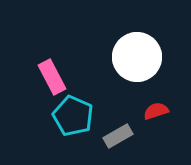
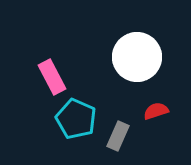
cyan pentagon: moved 3 px right, 3 px down
gray rectangle: rotated 36 degrees counterclockwise
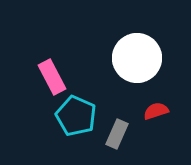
white circle: moved 1 px down
cyan pentagon: moved 3 px up
gray rectangle: moved 1 px left, 2 px up
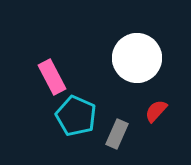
red semicircle: rotated 30 degrees counterclockwise
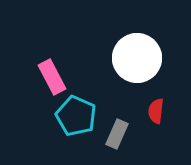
red semicircle: rotated 35 degrees counterclockwise
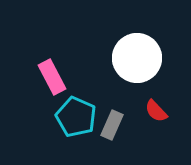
red semicircle: rotated 50 degrees counterclockwise
cyan pentagon: moved 1 px down
gray rectangle: moved 5 px left, 9 px up
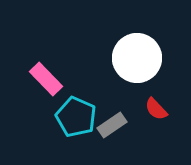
pink rectangle: moved 6 px left, 2 px down; rotated 16 degrees counterclockwise
red semicircle: moved 2 px up
gray rectangle: rotated 32 degrees clockwise
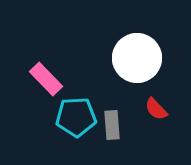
cyan pentagon: rotated 27 degrees counterclockwise
gray rectangle: rotated 60 degrees counterclockwise
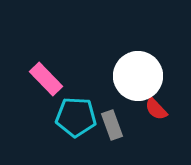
white circle: moved 1 px right, 18 px down
cyan pentagon: rotated 6 degrees clockwise
gray rectangle: rotated 16 degrees counterclockwise
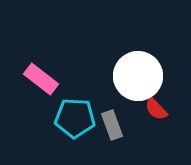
pink rectangle: moved 5 px left; rotated 8 degrees counterclockwise
cyan pentagon: moved 1 px left, 1 px down
